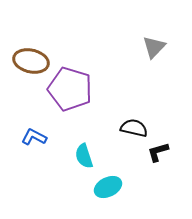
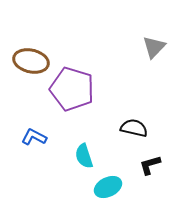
purple pentagon: moved 2 px right
black L-shape: moved 8 px left, 13 px down
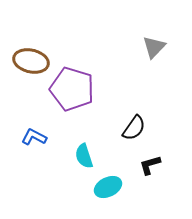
black semicircle: rotated 112 degrees clockwise
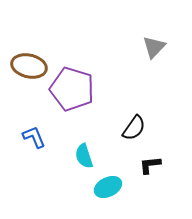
brown ellipse: moved 2 px left, 5 px down
blue L-shape: rotated 40 degrees clockwise
black L-shape: rotated 10 degrees clockwise
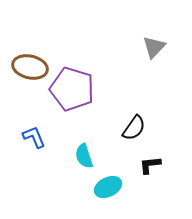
brown ellipse: moved 1 px right, 1 px down
